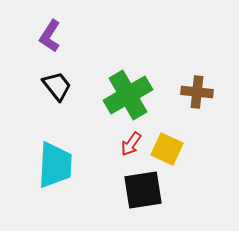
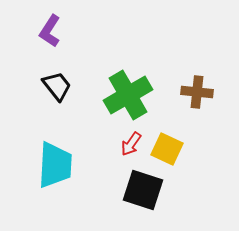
purple L-shape: moved 5 px up
black square: rotated 27 degrees clockwise
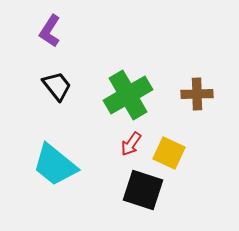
brown cross: moved 2 px down; rotated 8 degrees counterclockwise
yellow square: moved 2 px right, 4 px down
cyan trapezoid: rotated 126 degrees clockwise
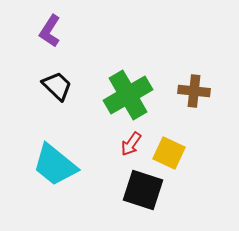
black trapezoid: rotated 8 degrees counterclockwise
brown cross: moved 3 px left, 3 px up; rotated 8 degrees clockwise
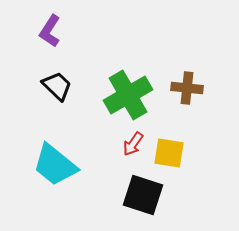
brown cross: moved 7 px left, 3 px up
red arrow: moved 2 px right
yellow square: rotated 16 degrees counterclockwise
black square: moved 5 px down
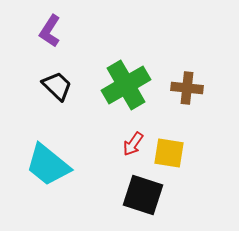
green cross: moved 2 px left, 10 px up
cyan trapezoid: moved 7 px left
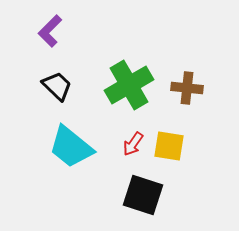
purple L-shape: rotated 12 degrees clockwise
green cross: moved 3 px right
yellow square: moved 7 px up
cyan trapezoid: moved 23 px right, 18 px up
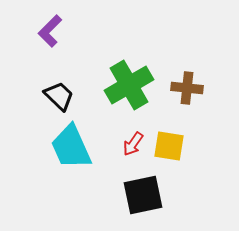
black trapezoid: moved 2 px right, 10 px down
cyan trapezoid: rotated 27 degrees clockwise
black square: rotated 30 degrees counterclockwise
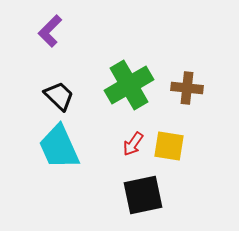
cyan trapezoid: moved 12 px left
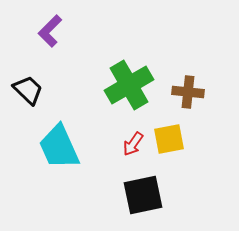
brown cross: moved 1 px right, 4 px down
black trapezoid: moved 31 px left, 6 px up
yellow square: moved 7 px up; rotated 20 degrees counterclockwise
